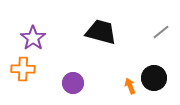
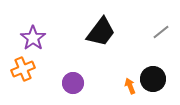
black trapezoid: rotated 112 degrees clockwise
orange cross: rotated 25 degrees counterclockwise
black circle: moved 1 px left, 1 px down
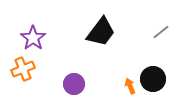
purple circle: moved 1 px right, 1 px down
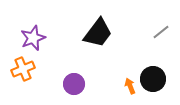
black trapezoid: moved 3 px left, 1 px down
purple star: rotated 15 degrees clockwise
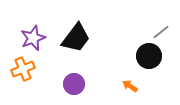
black trapezoid: moved 22 px left, 5 px down
black circle: moved 4 px left, 23 px up
orange arrow: rotated 35 degrees counterclockwise
